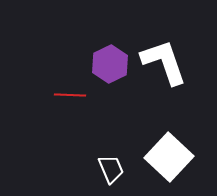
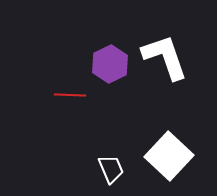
white L-shape: moved 1 px right, 5 px up
white square: moved 1 px up
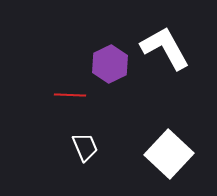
white L-shape: moved 9 px up; rotated 10 degrees counterclockwise
white square: moved 2 px up
white trapezoid: moved 26 px left, 22 px up
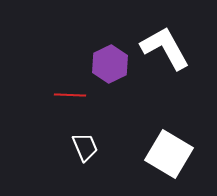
white square: rotated 12 degrees counterclockwise
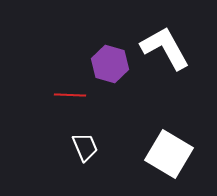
purple hexagon: rotated 18 degrees counterclockwise
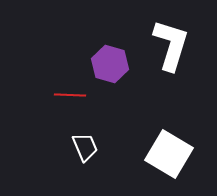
white L-shape: moved 6 px right, 3 px up; rotated 46 degrees clockwise
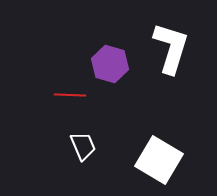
white L-shape: moved 3 px down
white trapezoid: moved 2 px left, 1 px up
white square: moved 10 px left, 6 px down
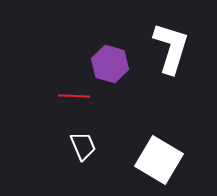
red line: moved 4 px right, 1 px down
